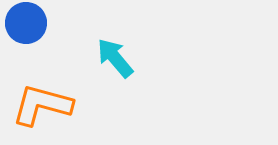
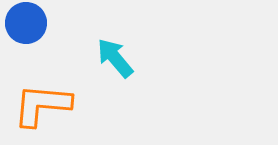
orange L-shape: rotated 10 degrees counterclockwise
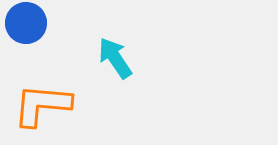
cyan arrow: rotated 6 degrees clockwise
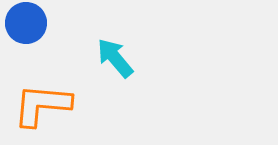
cyan arrow: rotated 6 degrees counterclockwise
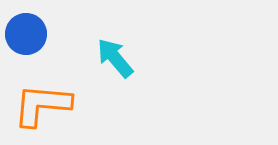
blue circle: moved 11 px down
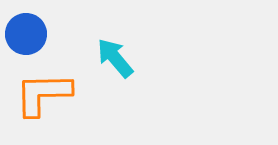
orange L-shape: moved 1 px right, 11 px up; rotated 6 degrees counterclockwise
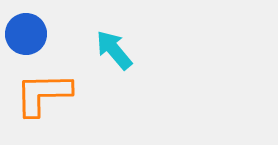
cyan arrow: moved 1 px left, 8 px up
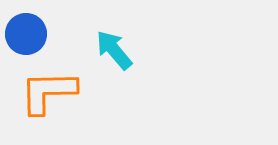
orange L-shape: moved 5 px right, 2 px up
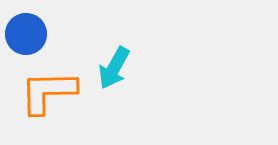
cyan arrow: moved 18 px down; rotated 111 degrees counterclockwise
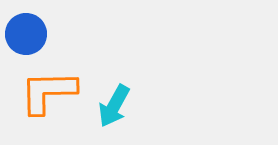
cyan arrow: moved 38 px down
